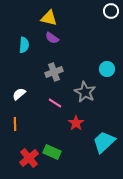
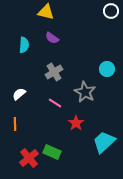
yellow triangle: moved 3 px left, 6 px up
gray cross: rotated 12 degrees counterclockwise
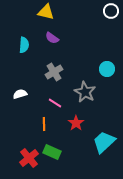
white semicircle: moved 1 px right; rotated 24 degrees clockwise
orange line: moved 29 px right
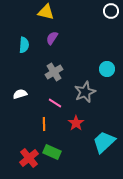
purple semicircle: rotated 88 degrees clockwise
gray star: rotated 20 degrees clockwise
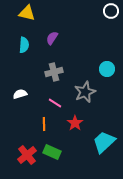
yellow triangle: moved 19 px left, 1 px down
gray cross: rotated 18 degrees clockwise
red star: moved 1 px left
red cross: moved 2 px left, 3 px up
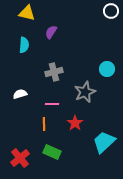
purple semicircle: moved 1 px left, 6 px up
pink line: moved 3 px left, 1 px down; rotated 32 degrees counterclockwise
red cross: moved 7 px left, 3 px down
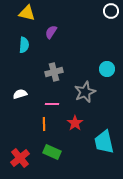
cyan trapezoid: rotated 60 degrees counterclockwise
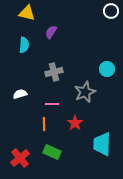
cyan trapezoid: moved 2 px left, 2 px down; rotated 15 degrees clockwise
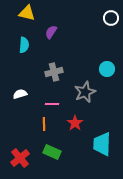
white circle: moved 7 px down
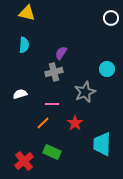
purple semicircle: moved 10 px right, 21 px down
orange line: moved 1 px left, 1 px up; rotated 48 degrees clockwise
red cross: moved 4 px right, 3 px down
